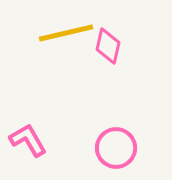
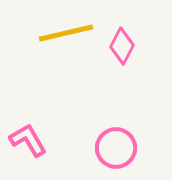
pink diamond: moved 14 px right; rotated 15 degrees clockwise
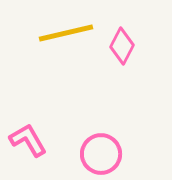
pink circle: moved 15 px left, 6 px down
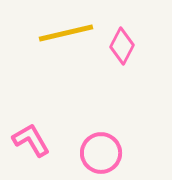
pink L-shape: moved 3 px right
pink circle: moved 1 px up
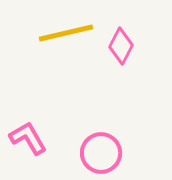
pink diamond: moved 1 px left
pink L-shape: moved 3 px left, 2 px up
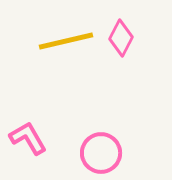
yellow line: moved 8 px down
pink diamond: moved 8 px up
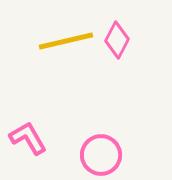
pink diamond: moved 4 px left, 2 px down
pink circle: moved 2 px down
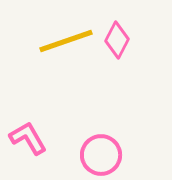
yellow line: rotated 6 degrees counterclockwise
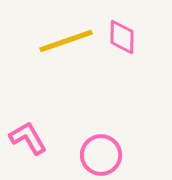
pink diamond: moved 5 px right, 3 px up; rotated 27 degrees counterclockwise
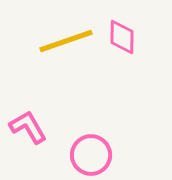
pink L-shape: moved 11 px up
pink circle: moved 10 px left
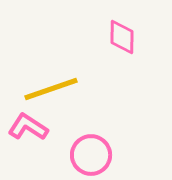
yellow line: moved 15 px left, 48 px down
pink L-shape: rotated 27 degrees counterclockwise
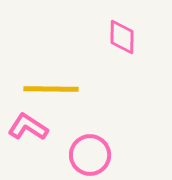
yellow line: rotated 20 degrees clockwise
pink circle: moved 1 px left
